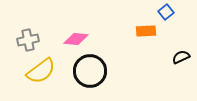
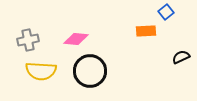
yellow semicircle: rotated 40 degrees clockwise
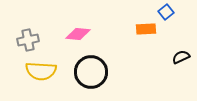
orange rectangle: moved 2 px up
pink diamond: moved 2 px right, 5 px up
black circle: moved 1 px right, 1 px down
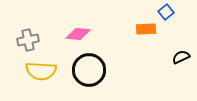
black circle: moved 2 px left, 2 px up
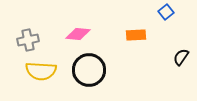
orange rectangle: moved 10 px left, 6 px down
black semicircle: rotated 30 degrees counterclockwise
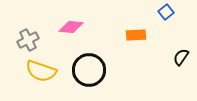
pink diamond: moved 7 px left, 7 px up
gray cross: rotated 15 degrees counterclockwise
yellow semicircle: rotated 16 degrees clockwise
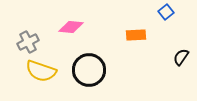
gray cross: moved 2 px down
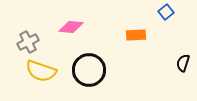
black semicircle: moved 2 px right, 6 px down; rotated 18 degrees counterclockwise
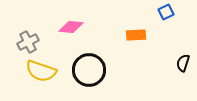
blue square: rotated 14 degrees clockwise
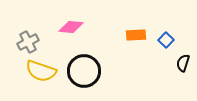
blue square: moved 28 px down; rotated 21 degrees counterclockwise
black circle: moved 5 px left, 1 px down
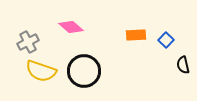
pink diamond: rotated 35 degrees clockwise
black semicircle: moved 2 px down; rotated 30 degrees counterclockwise
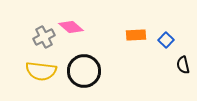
gray cross: moved 16 px right, 5 px up
yellow semicircle: rotated 12 degrees counterclockwise
